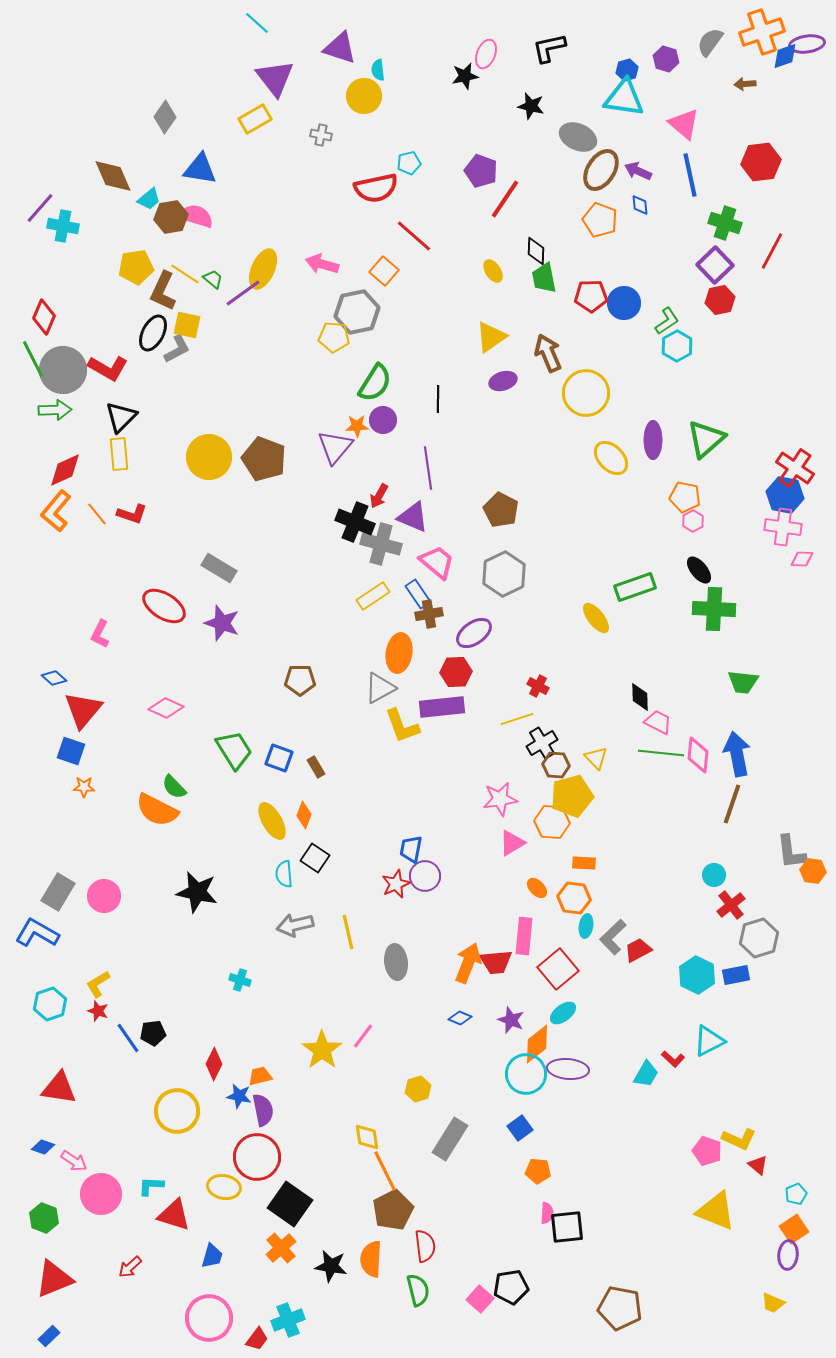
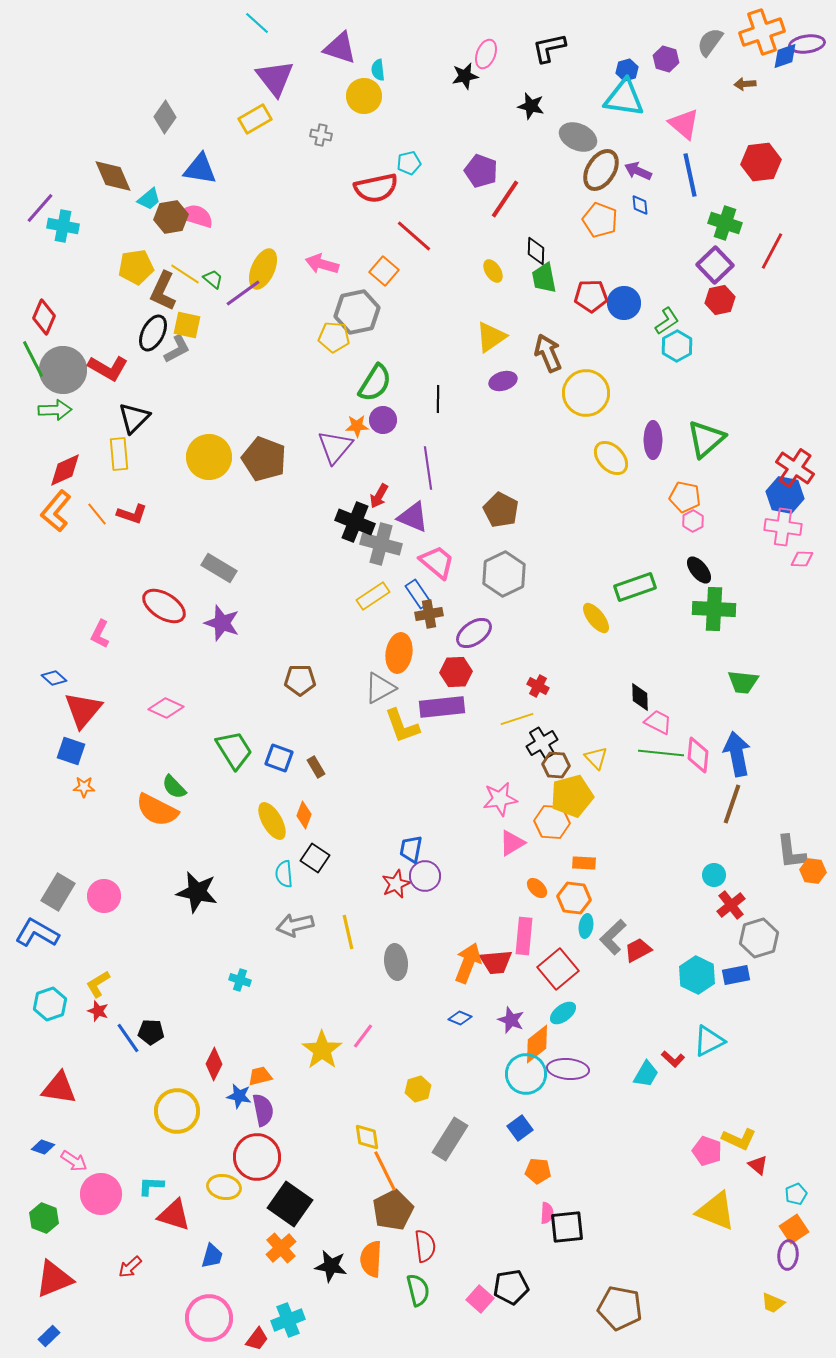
black triangle at (121, 417): moved 13 px right, 1 px down
black pentagon at (153, 1033): moved 2 px left, 1 px up; rotated 10 degrees clockwise
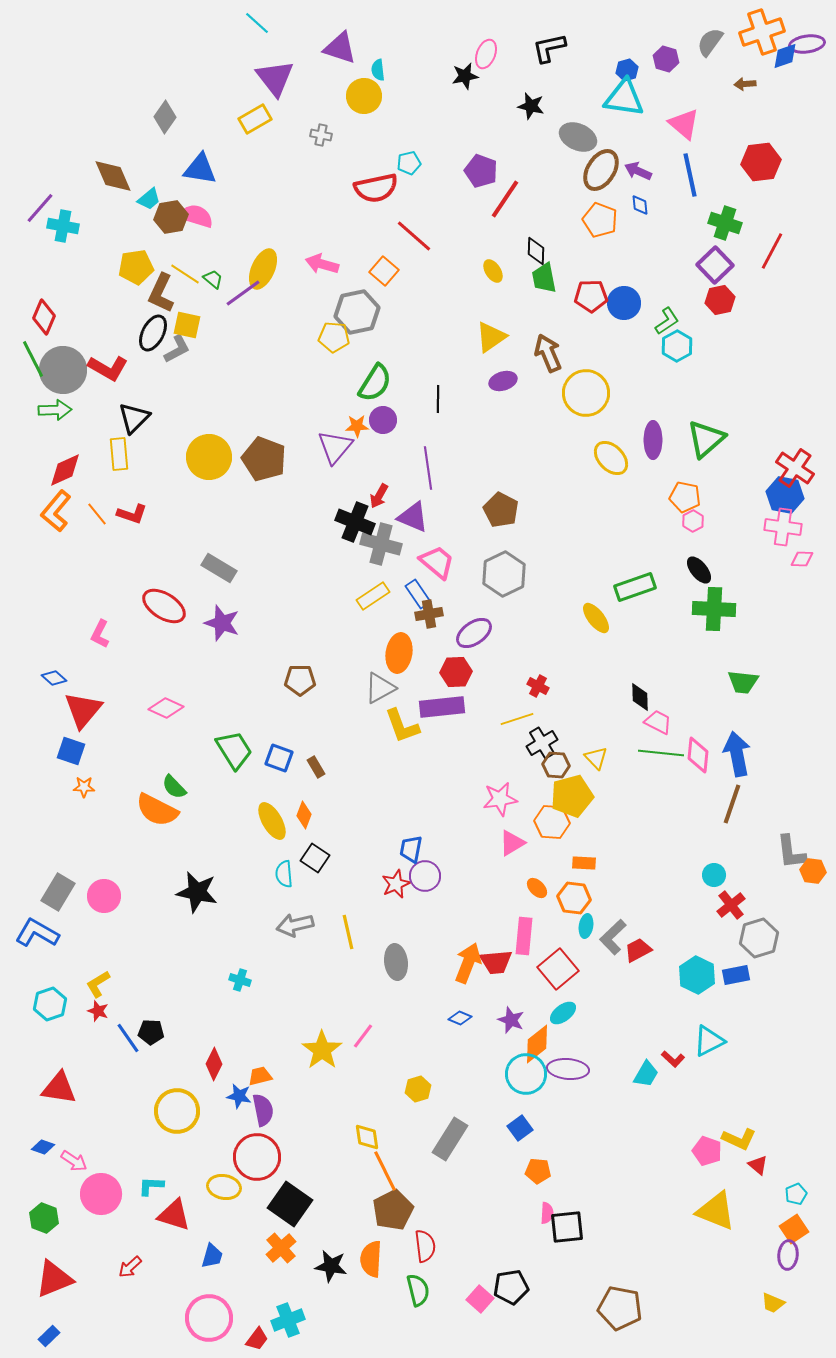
brown L-shape at (163, 291): moved 2 px left, 2 px down
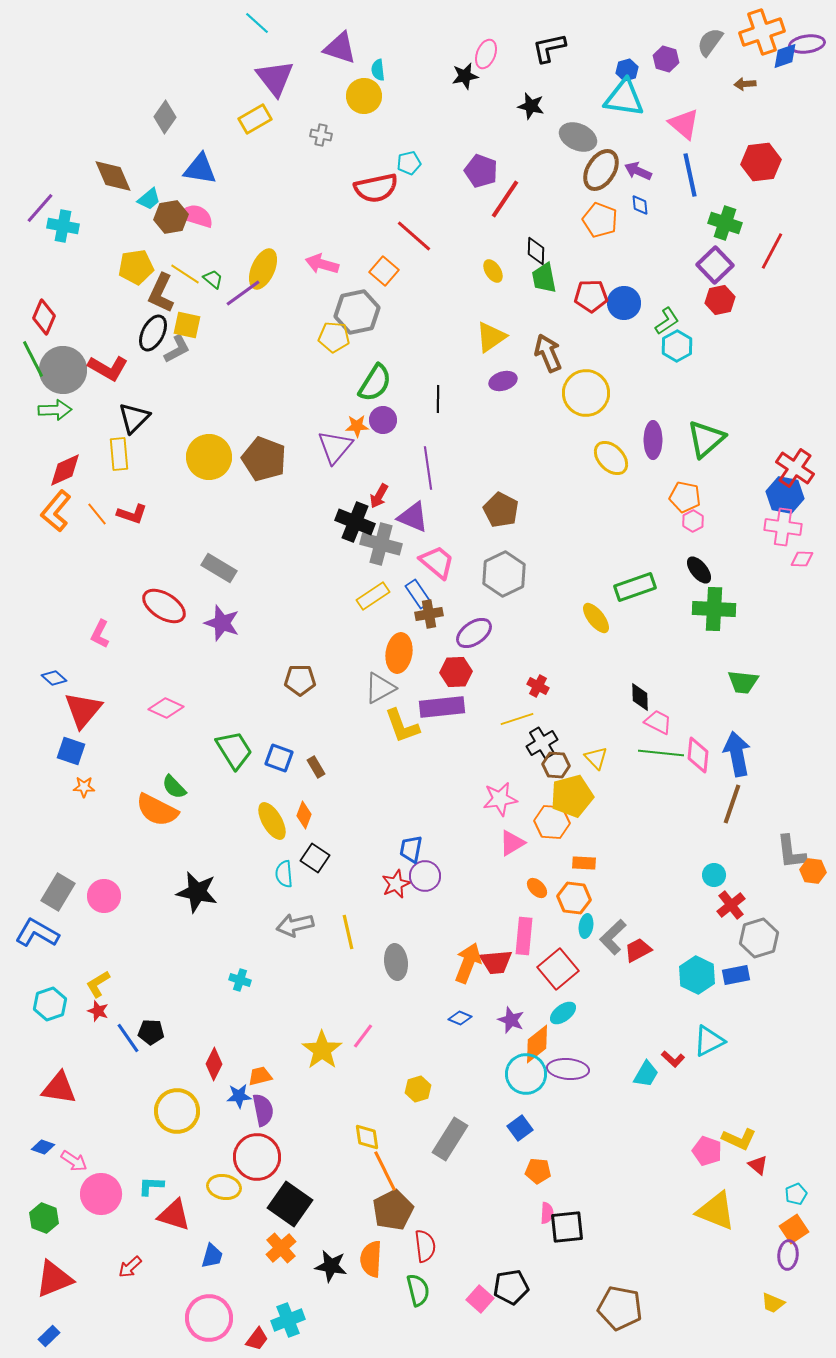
blue star at (239, 1096): rotated 15 degrees counterclockwise
